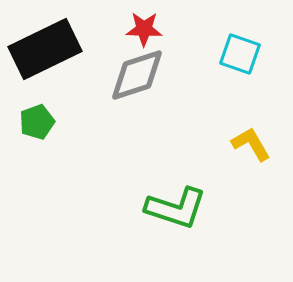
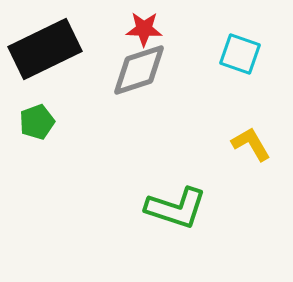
gray diamond: moved 2 px right, 5 px up
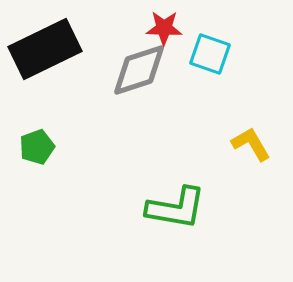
red star: moved 20 px right, 1 px up
cyan square: moved 30 px left
green pentagon: moved 25 px down
green L-shape: rotated 8 degrees counterclockwise
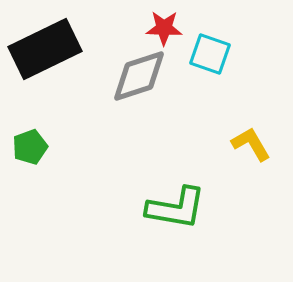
gray diamond: moved 6 px down
green pentagon: moved 7 px left
